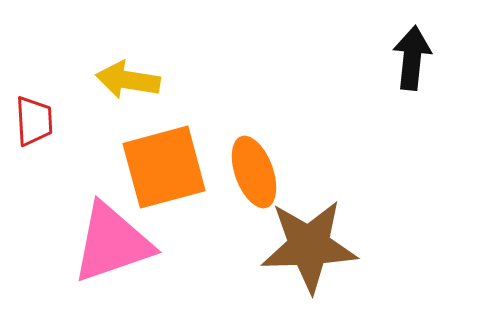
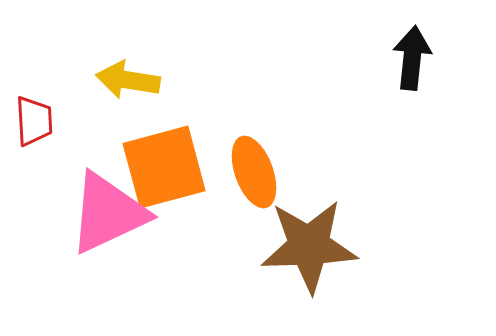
pink triangle: moved 4 px left, 30 px up; rotated 6 degrees counterclockwise
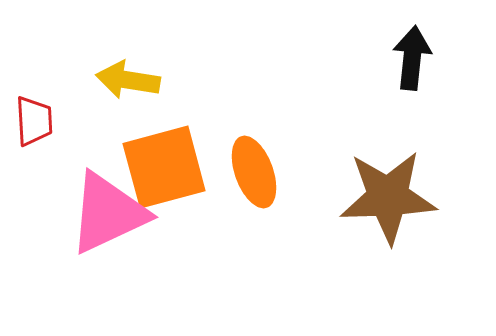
brown star: moved 79 px right, 49 px up
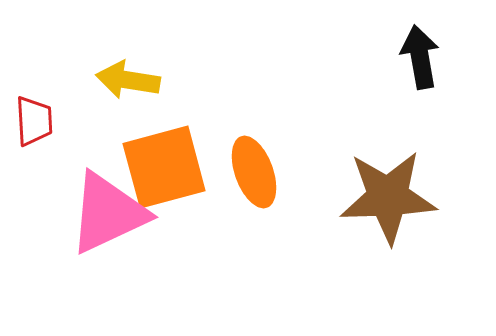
black arrow: moved 8 px right, 1 px up; rotated 16 degrees counterclockwise
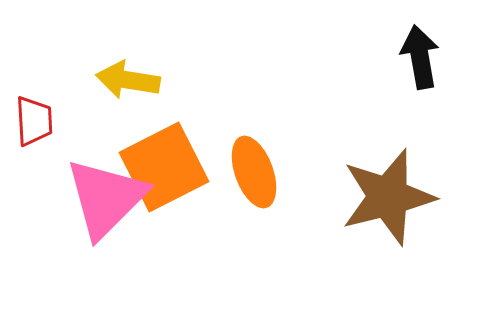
orange square: rotated 12 degrees counterclockwise
brown star: rotated 12 degrees counterclockwise
pink triangle: moved 2 px left, 15 px up; rotated 20 degrees counterclockwise
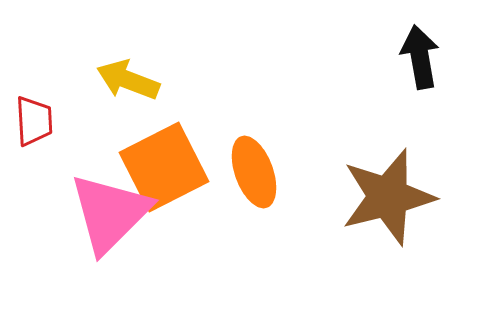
yellow arrow: rotated 12 degrees clockwise
pink triangle: moved 4 px right, 15 px down
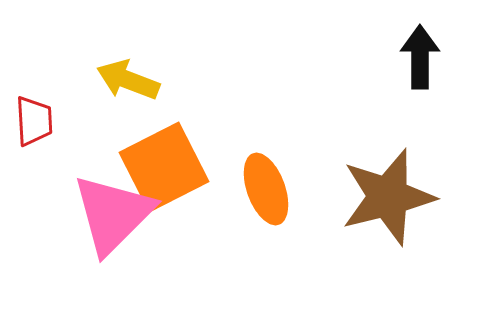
black arrow: rotated 10 degrees clockwise
orange ellipse: moved 12 px right, 17 px down
pink triangle: moved 3 px right, 1 px down
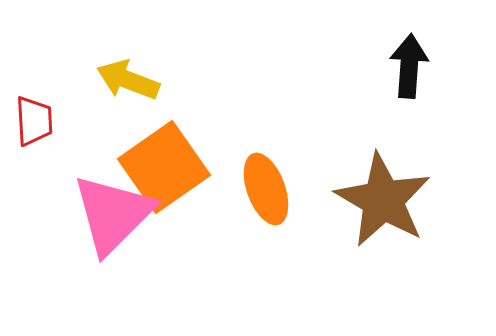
black arrow: moved 11 px left, 9 px down; rotated 4 degrees clockwise
orange square: rotated 8 degrees counterclockwise
brown star: moved 5 px left, 3 px down; rotated 28 degrees counterclockwise
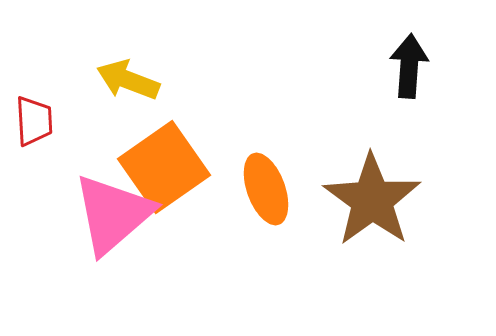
brown star: moved 11 px left; rotated 6 degrees clockwise
pink triangle: rotated 4 degrees clockwise
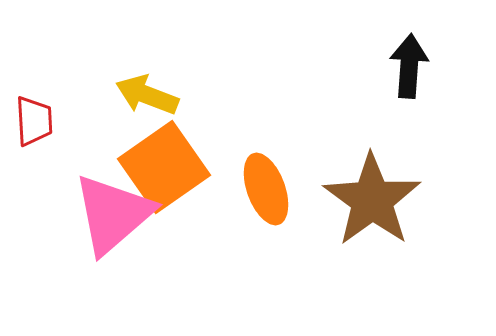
yellow arrow: moved 19 px right, 15 px down
